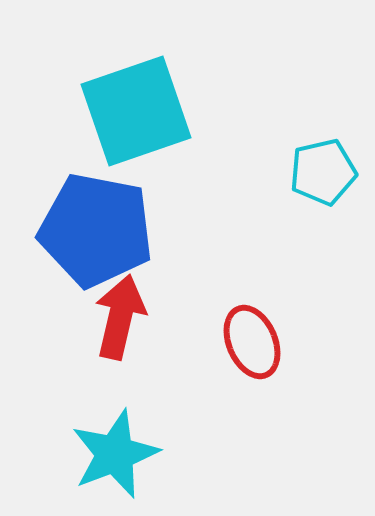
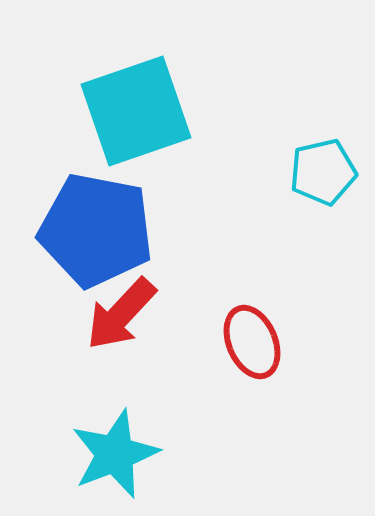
red arrow: moved 1 px right, 3 px up; rotated 150 degrees counterclockwise
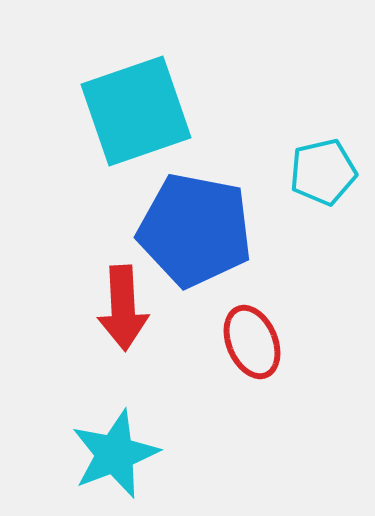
blue pentagon: moved 99 px right
red arrow: moved 2 px right, 6 px up; rotated 46 degrees counterclockwise
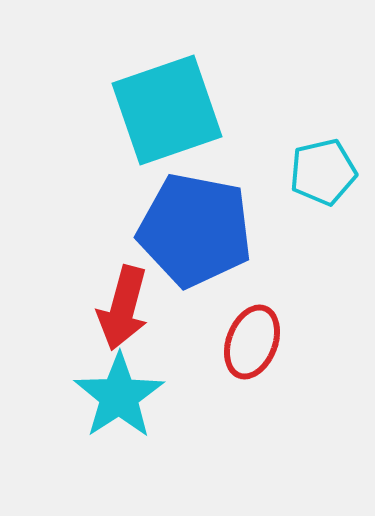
cyan square: moved 31 px right, 1 px up
red arrow: rotated 18 degrees clockwise
red ellipse: rotated 44 degrees clockwise
cyan star: moved 4 px right, 58 px up; rotated 12 degrees counterclockwise
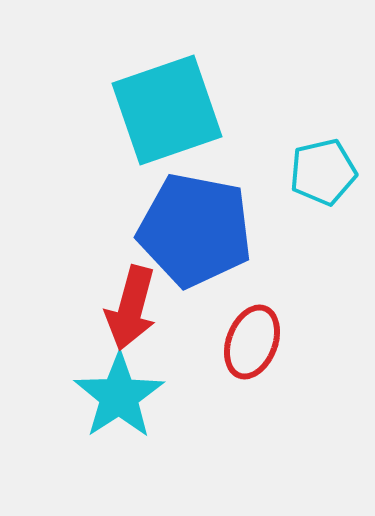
red arrow: moved 8 px right
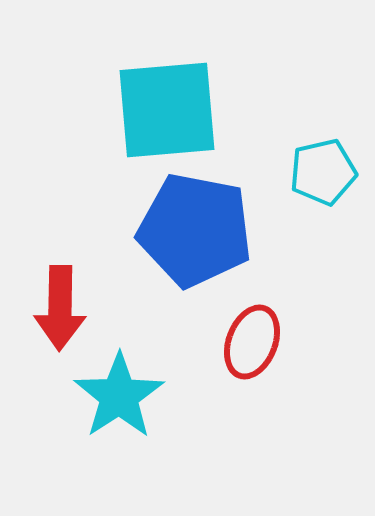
cyan square: rotated 14 degrees clockwise
red arrow: moved 71 px left; rotated 14 degrees counterclockwise
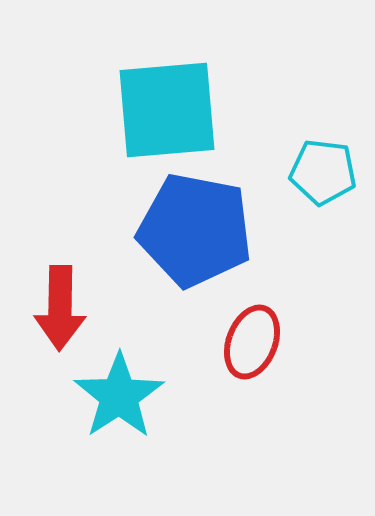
cyan pentagon: rotated 20 degrees clockwise
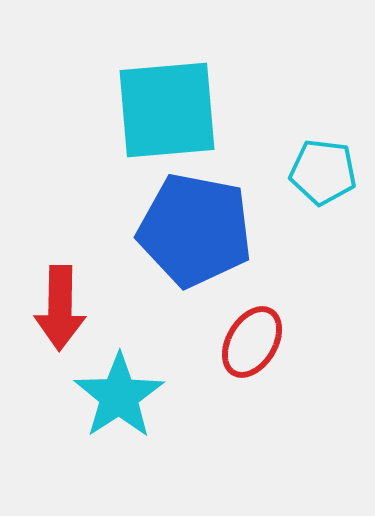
red ellipse: rotated 10 degrees clockwise
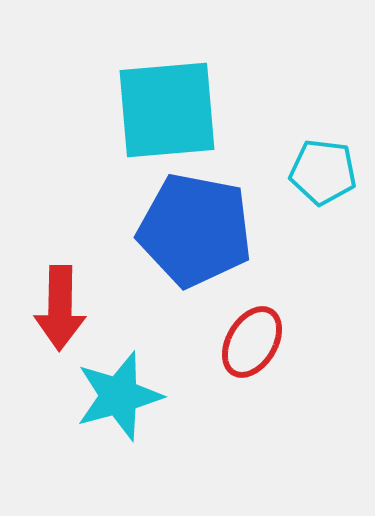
cyan star: rotated 18 degrees clockwise
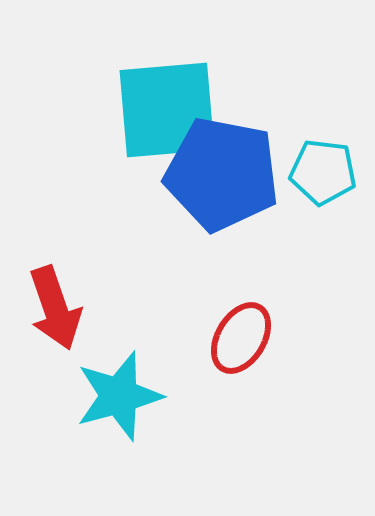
blue pentagon: moved 27 px right, 56 px up
red arrow: moved 5 px left; rotated 20 degrees counterclockwise
red ellipse: moved 11 px left, 4 px up
